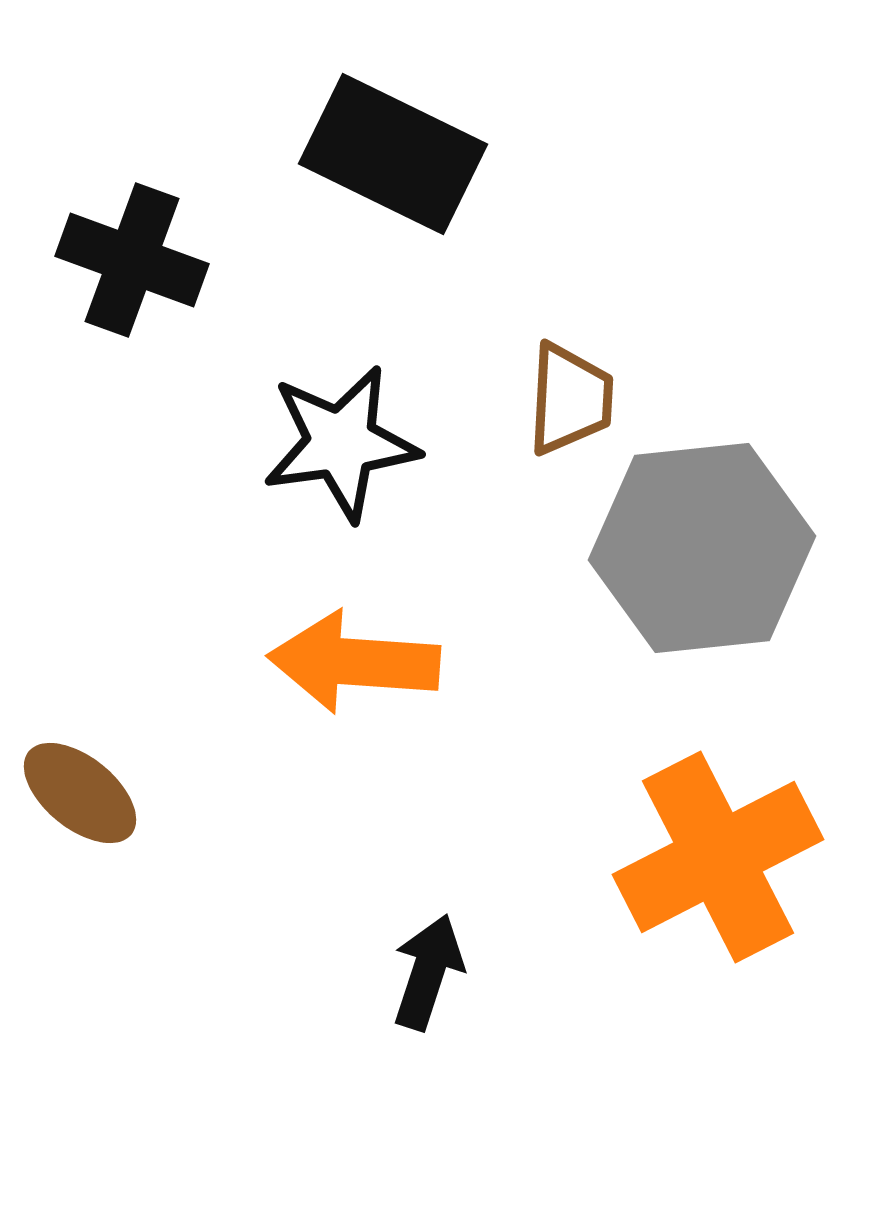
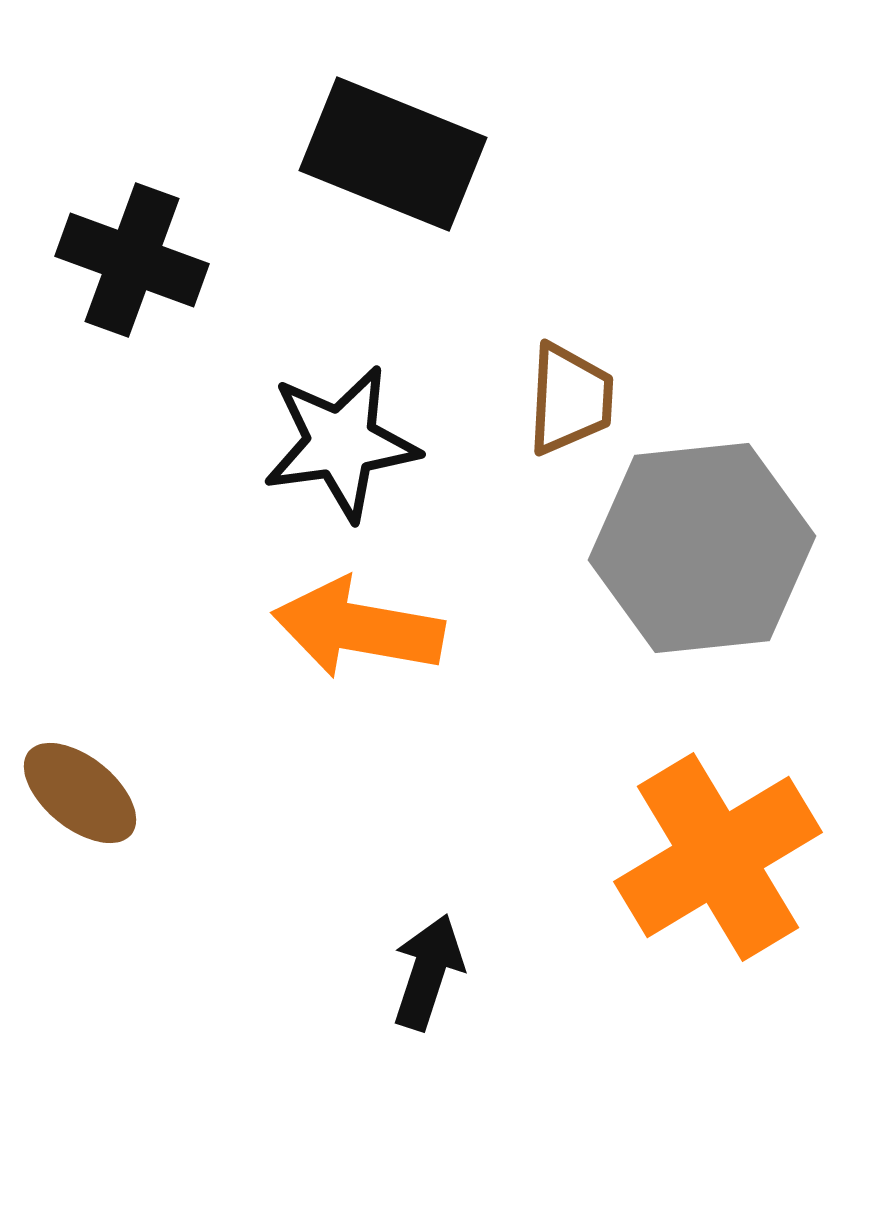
black rectangle: rotated 4 degrees counterclockwise
orange arrow: moved 4 px right, 34 px up; rotated 6 degrees clockwise
orange cross: rotated 4 degrees counterclockwise
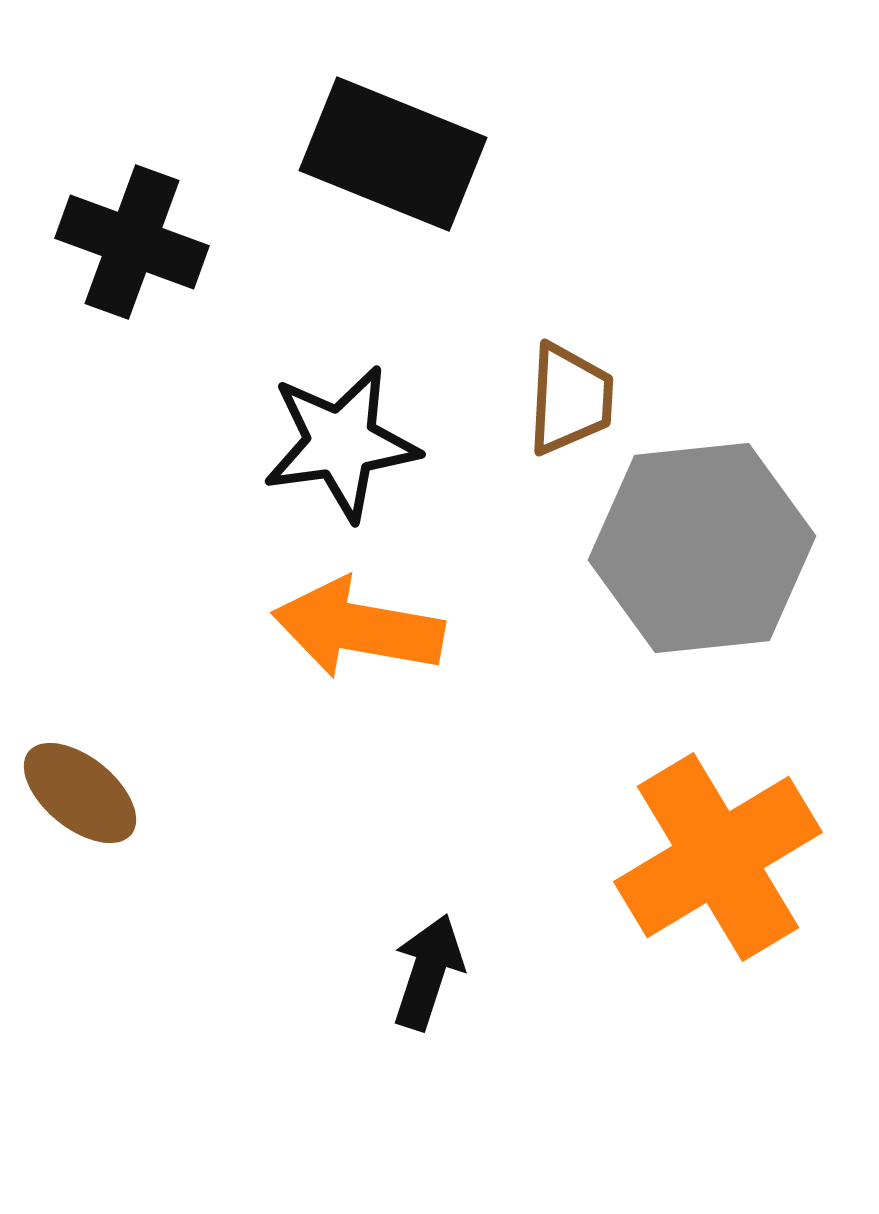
black cross: moved 18 px up
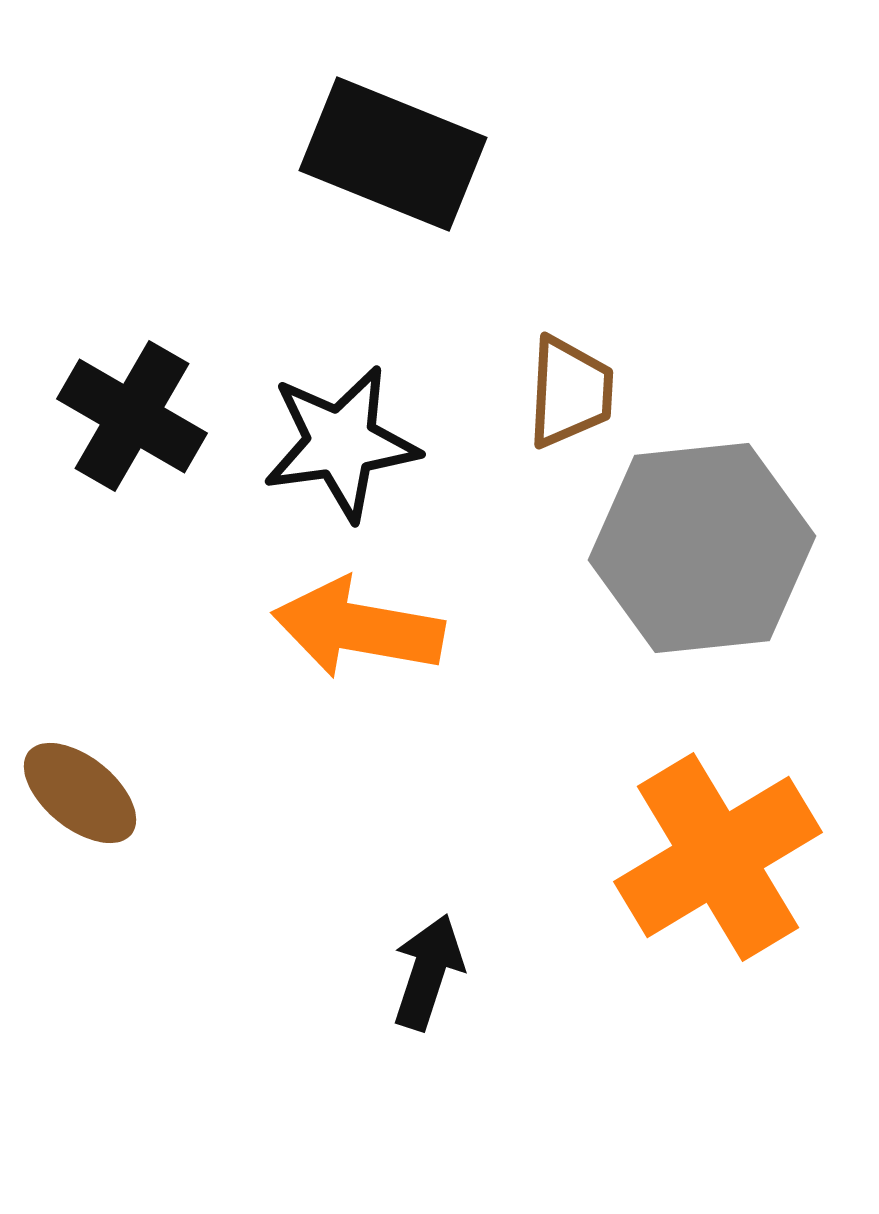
black cross: moved 174 px down; rotated 10 degrees clockwise
brown trapezoid: moved 7 px up
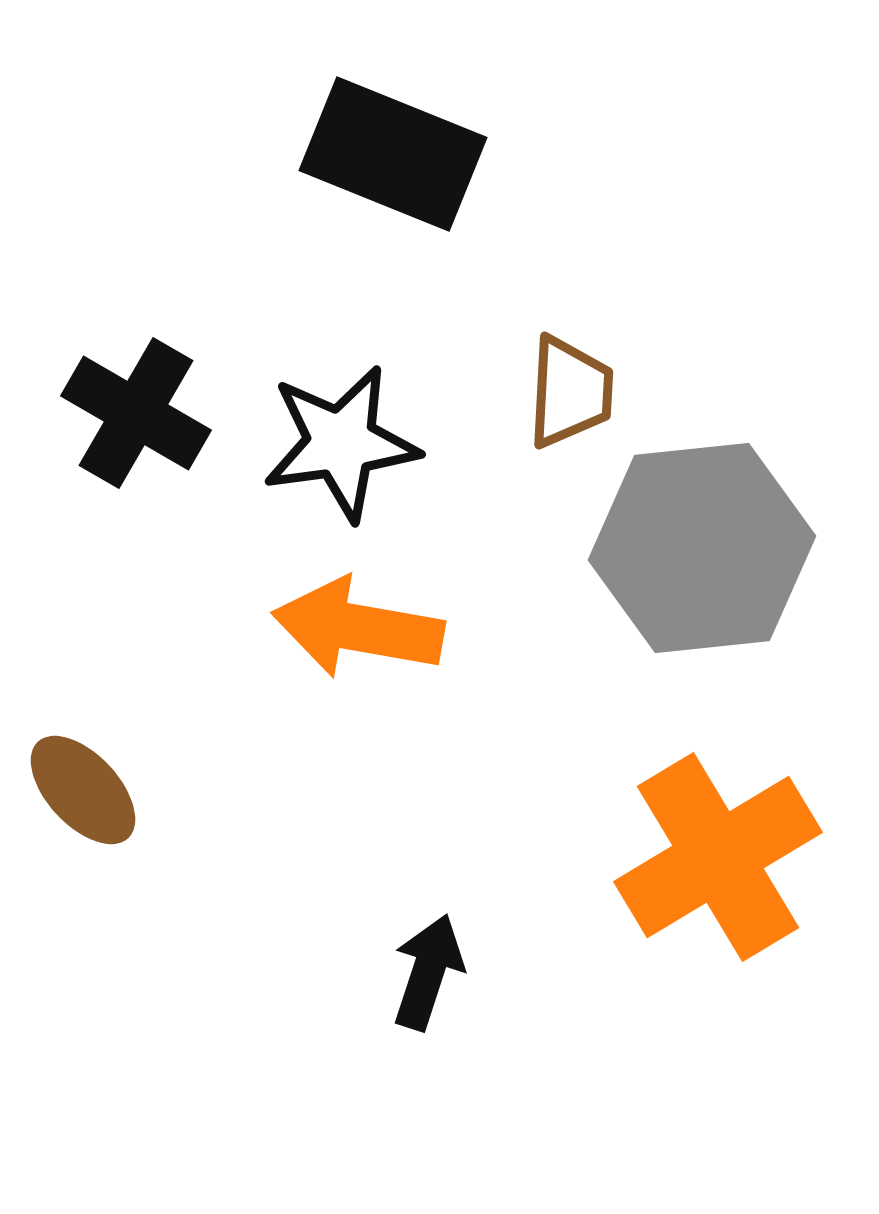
black cross: moved 4 px right, 3 px up
brown ellipse: moved 3 px right, 3 px up; rotated 8 degrees clockwise
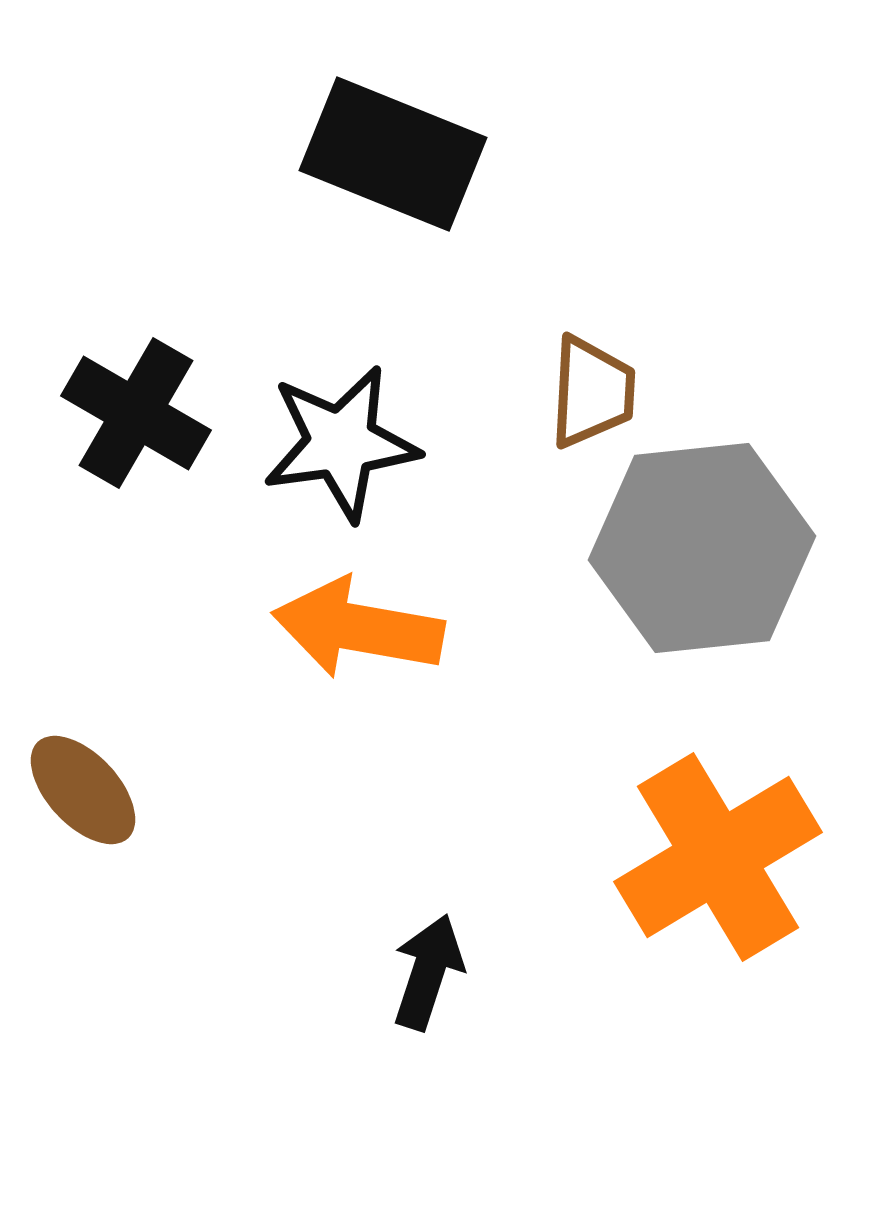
brown trapezoid: moved 22 px right
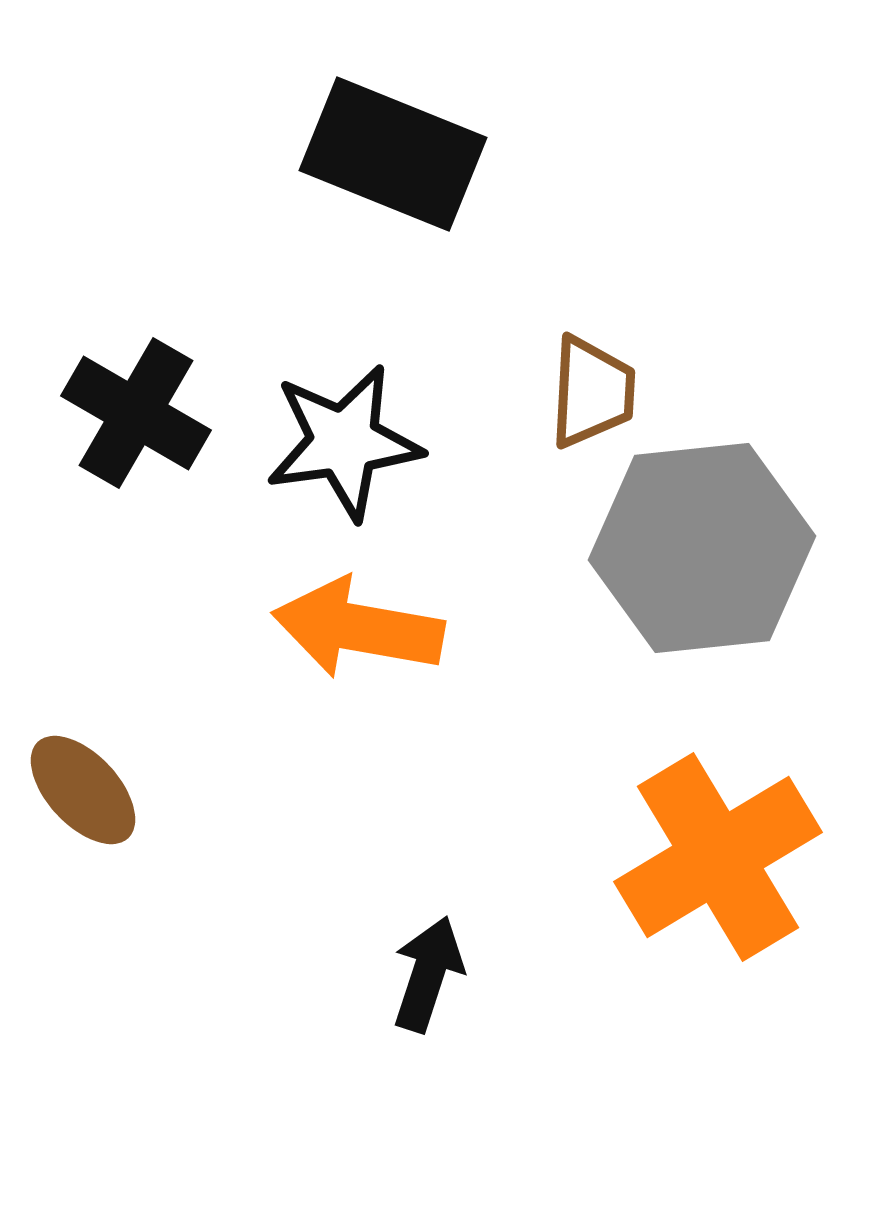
black star: moved 3 px right, 1 px up
black arrow: moved 2 px down
